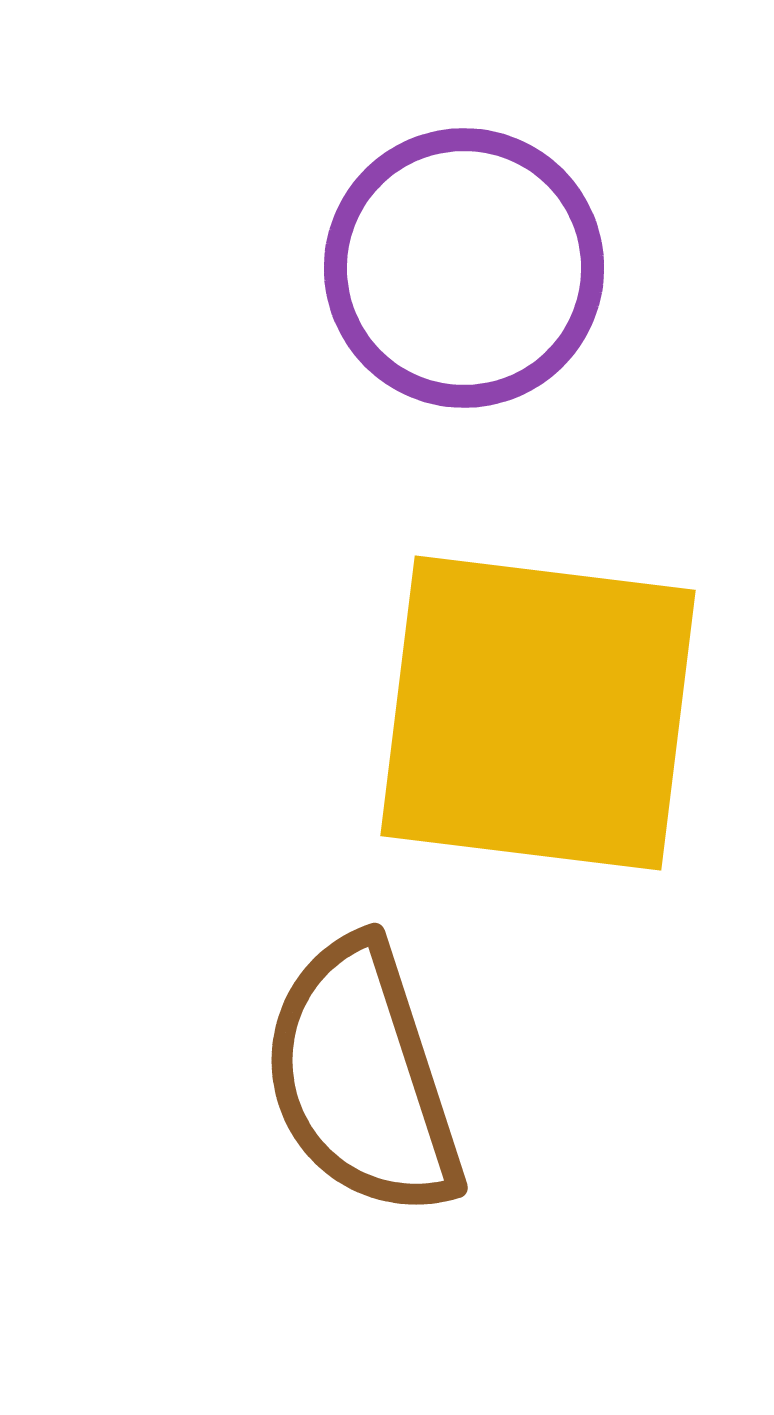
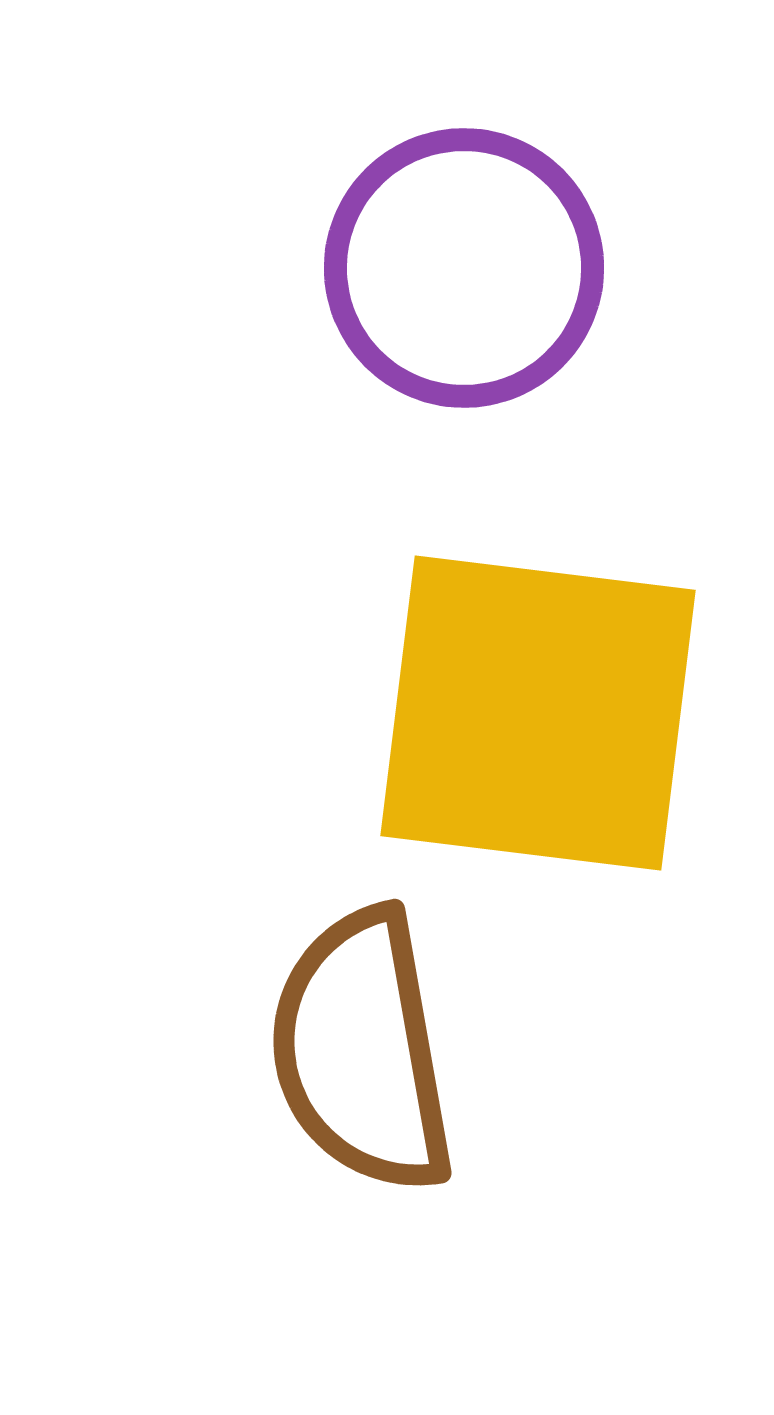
brown semicircle: moved 27 px up; rotated 8 degrees clockwise
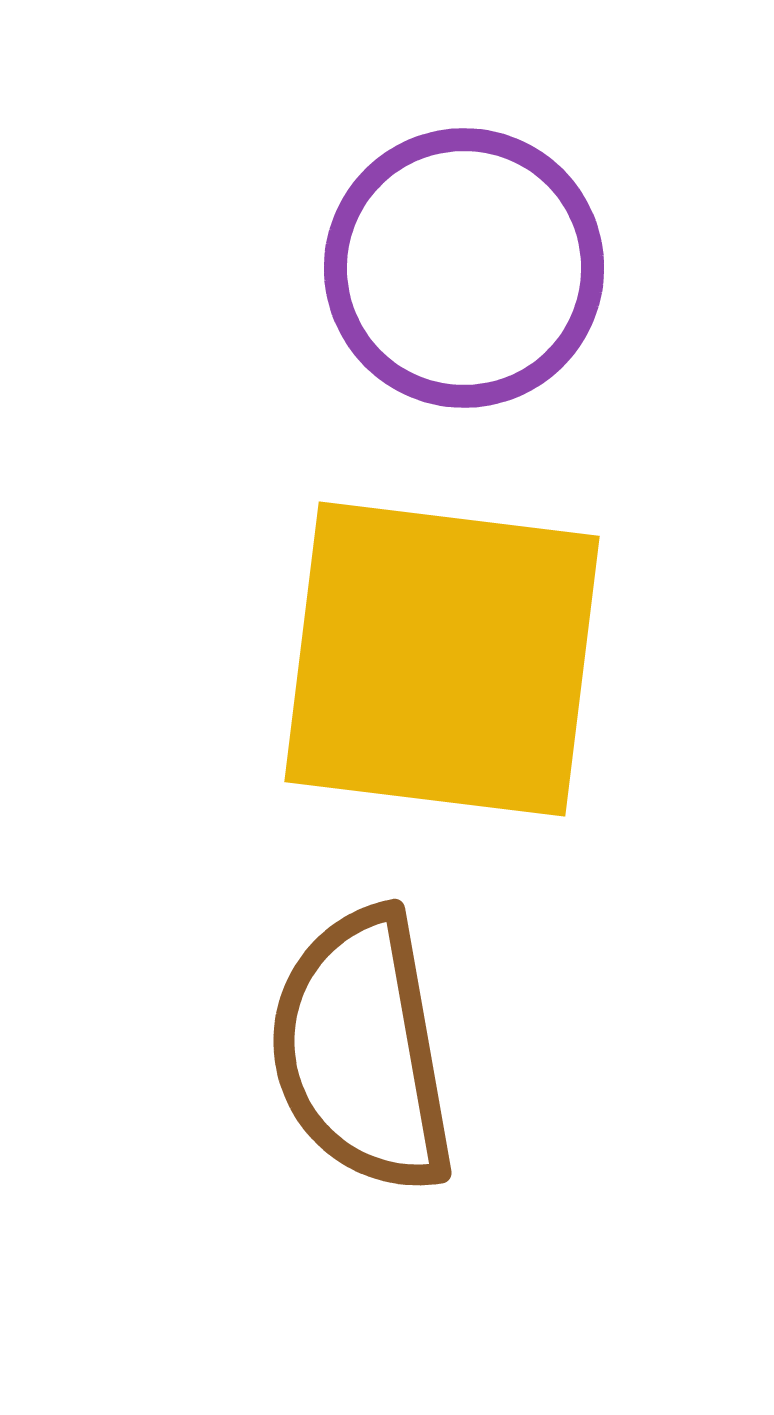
yellow square: moved 96 px left, 54 px up
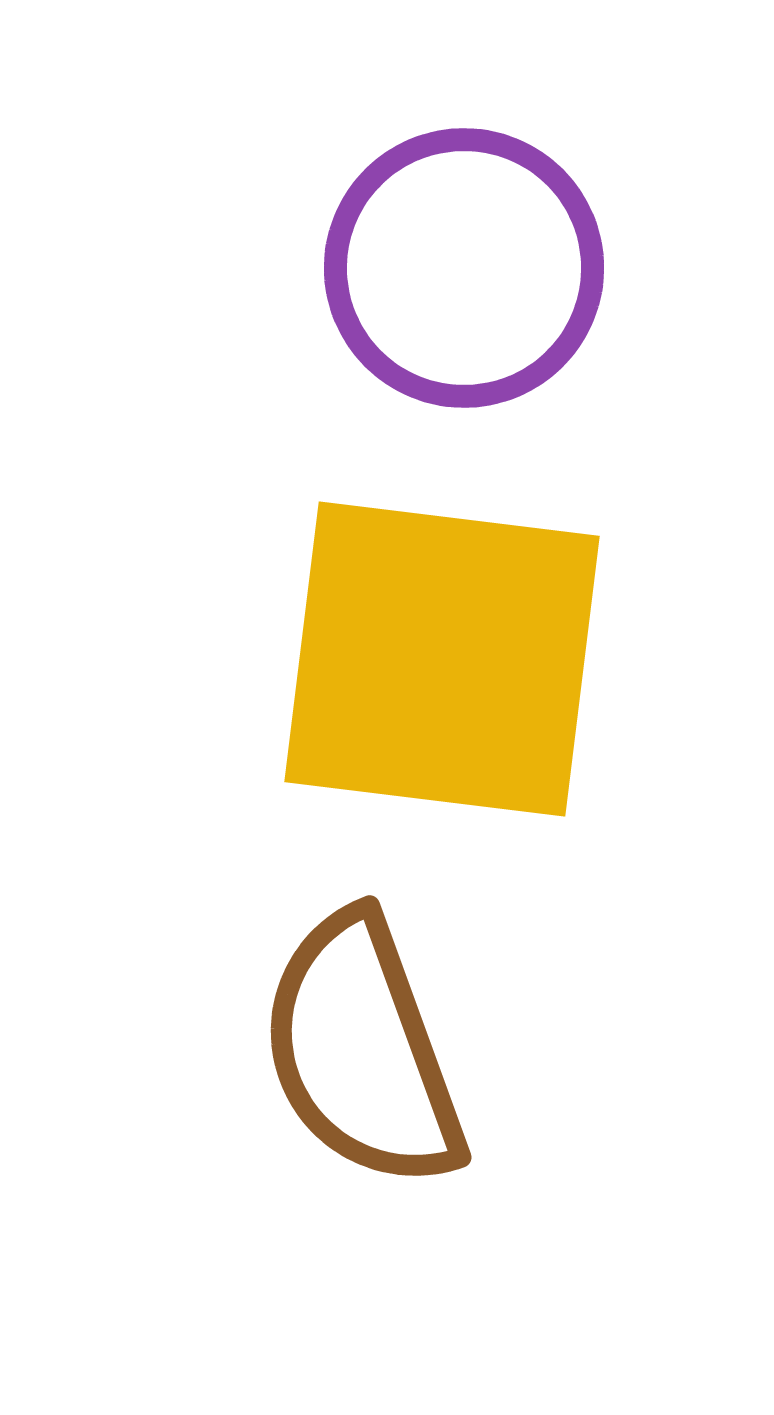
brown semicircle: rotated 10 degrees counterclockwise
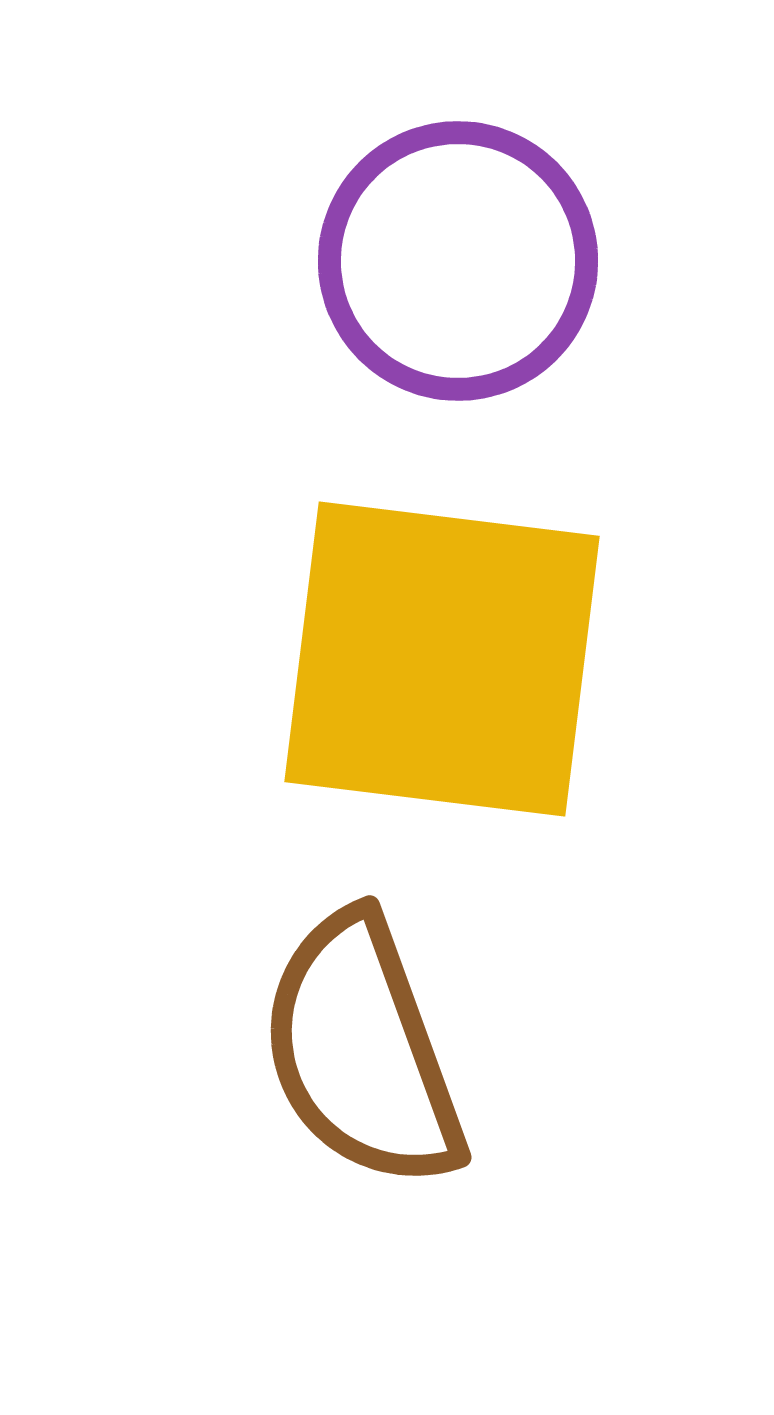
purple circle: moved 6 px left, 7 px up
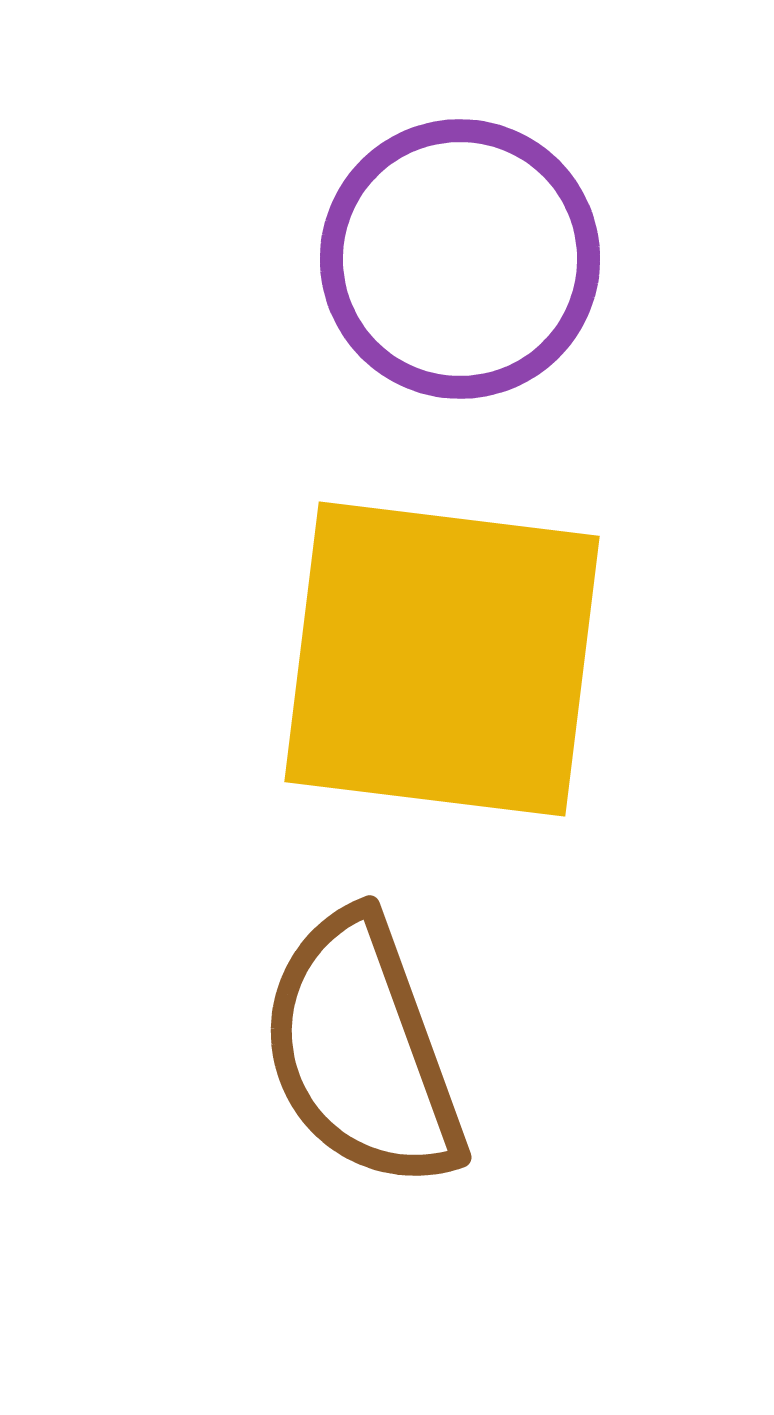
purple circle: moved 2 px right, 2 px up
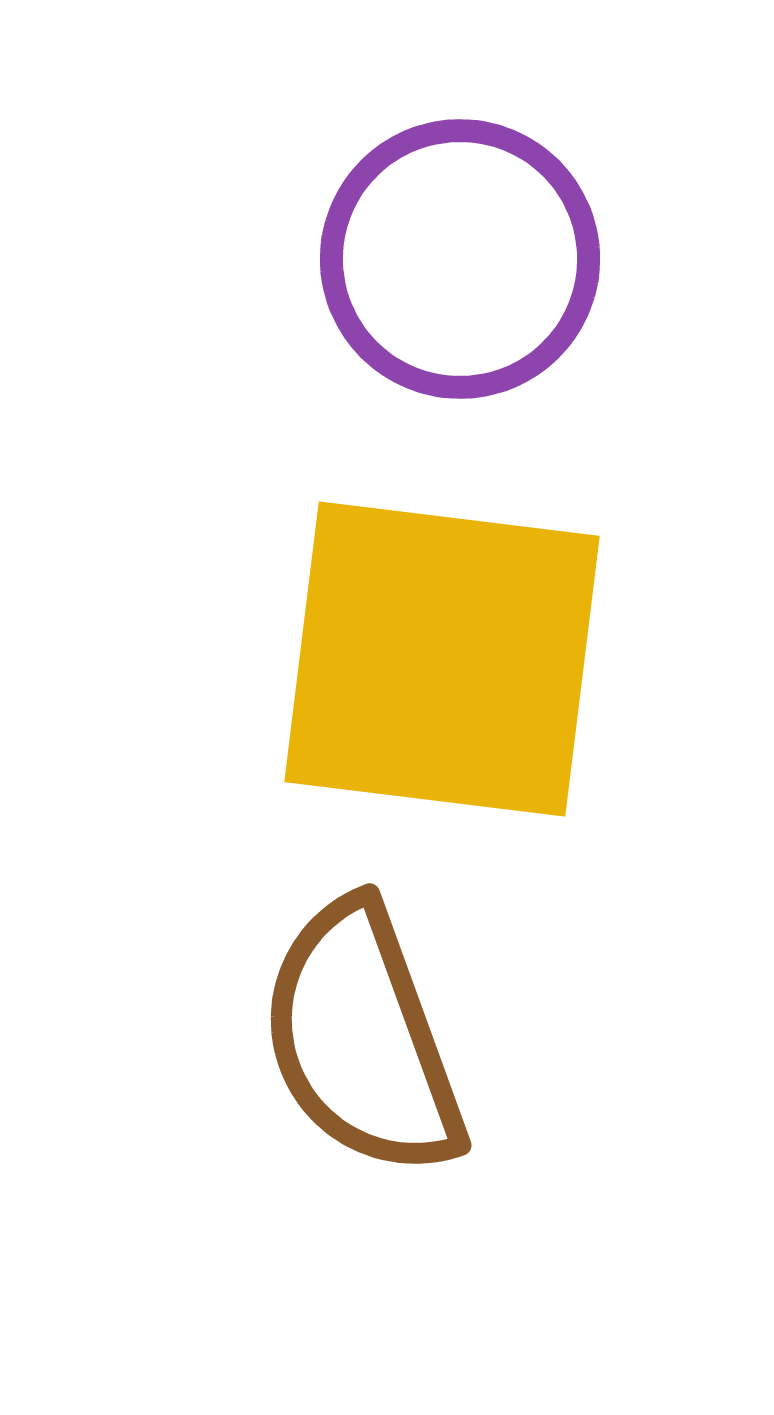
brown semicircle: moved 12 px up
